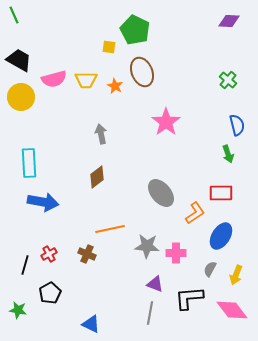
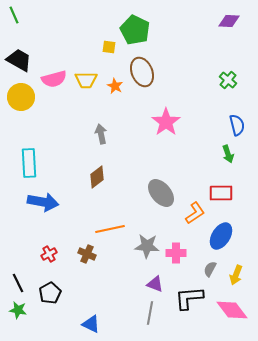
black line: moved 7 px left, 18 px down; rotated 42 degrees counterclockwise
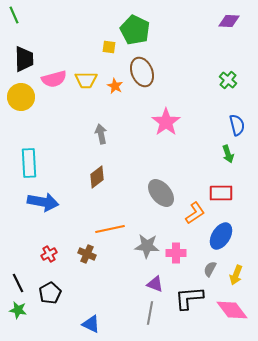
black trapezoid: moved 5 px right, 1 px up; rotated 60 degrees clockwise
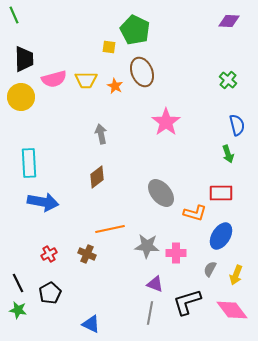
orange L-shape: rotated 50 degrees clockwise
black L-shape: moved 2 px left, 4 px down; rotated 12 degrees counterclockwise
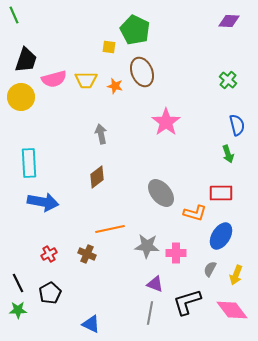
black trapezoid: moved 2 px right, 1 px down; rotated 20 degrees clockwise
orange star: rotated 14 degrees counterclockwise
green star: rotated 12 degrees counterclockwise
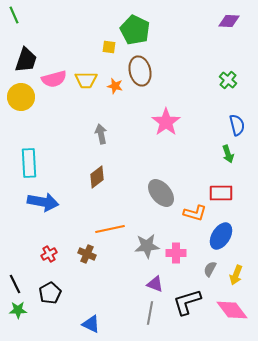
brown ellipse: moved 2 px left, 1 px up; rotated 8 degrees clockwise
gray star: rotated 10 degrees counterclockwise
black line: moved 3 px left, 1 px down
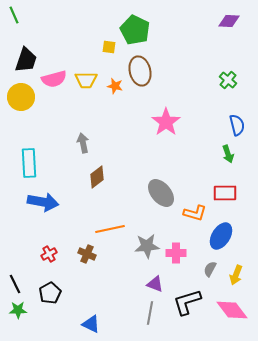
gray arrow: moved 18 px left, 9 px down
red rectangle: moved 4 px right
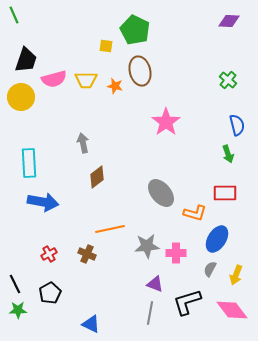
yellow square: moved 3 px left, 1 px up
blue ellipse: moved 4 px left, 3 px down
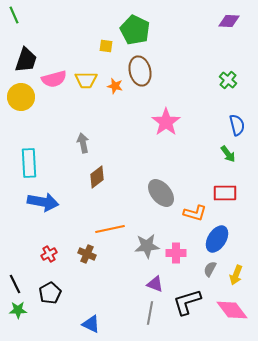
green arrow: rotated 18 degrees counterclockwise
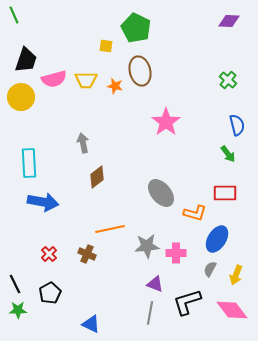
green pentagon: moved 1 px right, 2 px up
red cross: rotated 14 degrees counterclockwise
